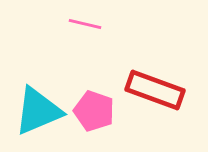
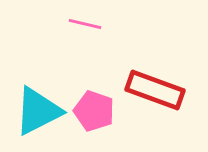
cyan triangle: rotated 4 degrees counterclockwise
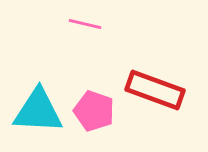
cyan triangle: rotated 30 degrees clockwise
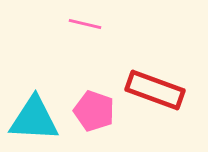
cyan triangle: moved 4 px left, 8 px down
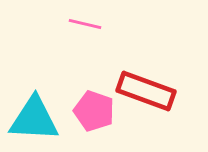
red rectangle: moved 9 px left, 1 px down
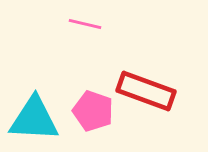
pink pentagon: moved 1 px left
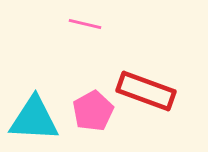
pink pentagon: rotated 24 degrees clockwise
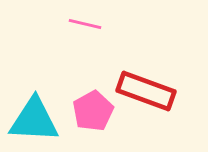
cyan triangle: moved 1 px down
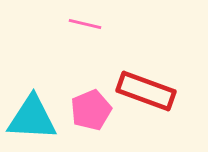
pink pentagon: moved 2 px left, 1 px up; rotated 6 degrees clockwise
cyan triangle: moved 2 px left, 2 px up
